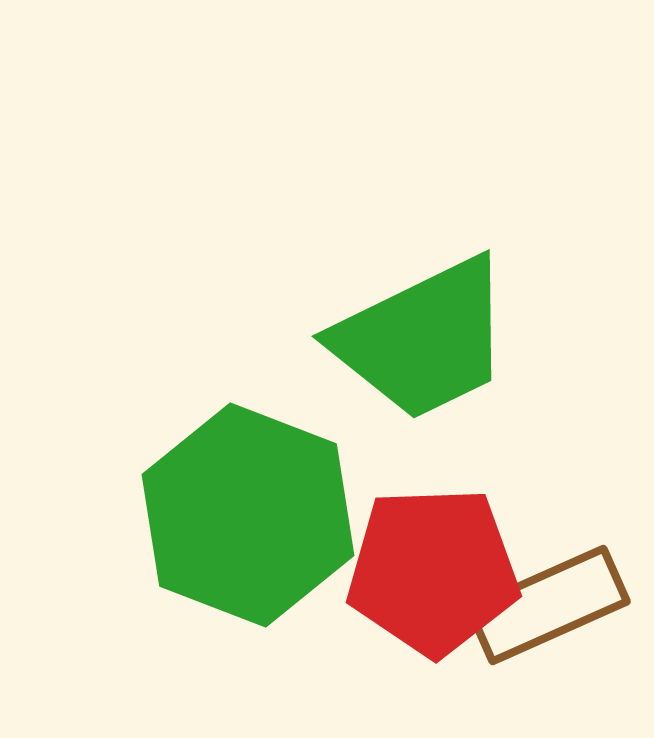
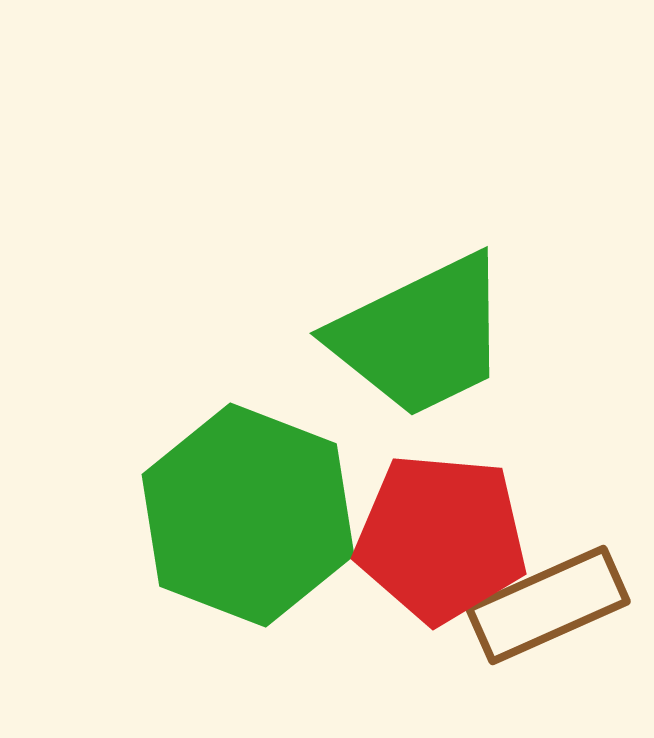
green trapezoid: moved 2 px left, 3 px up
red pentagon: moved 8 px right, 33 px up; rotated 7 degrees clockwise
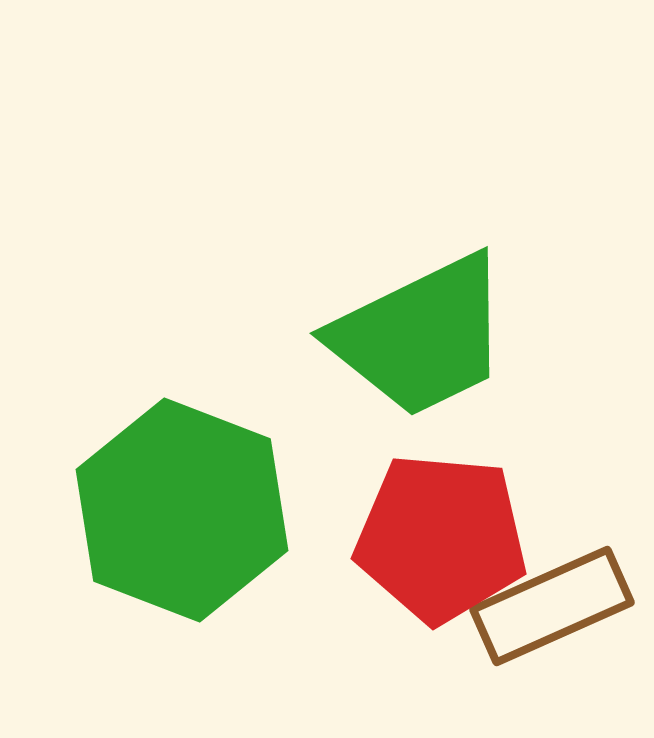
green hexagon: moved 66 px left, 5 px up
brown rectangle: moved 4 px right, 1 px down
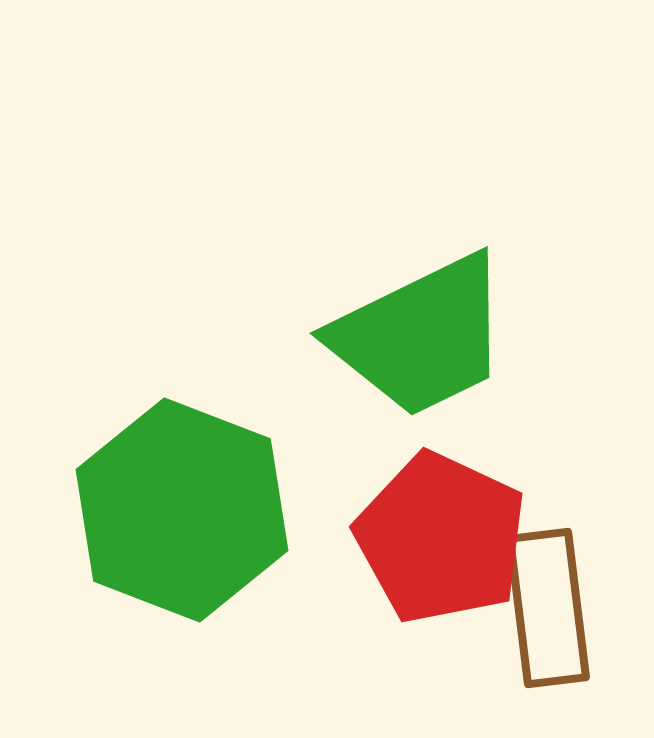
red pentagon: rotated 20 degrees clockwise
brown rectangle: moved 4 px left, 2 px down; rotated 73 degrees counterclockwise
